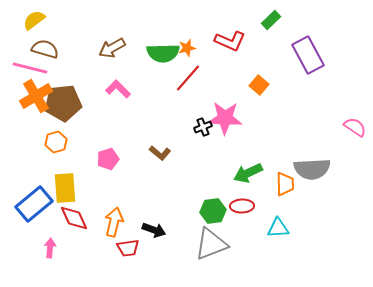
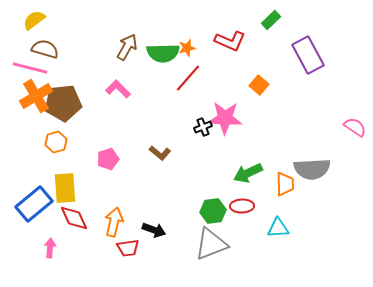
brown arrow: moved 15 px right, 1 px up; rotated 148 degrees clockwise
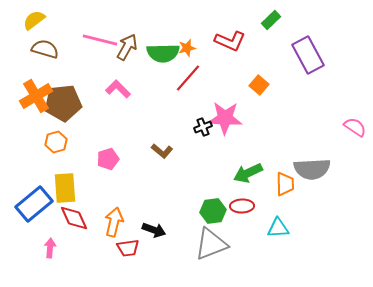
pink line: moved 70 px right, 28 px up
brown L-shape: moved 2 px right, 2 px up
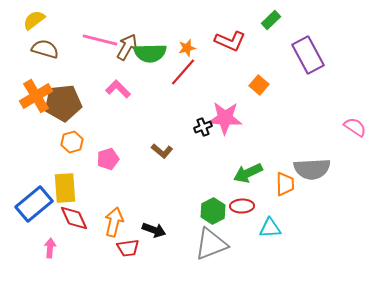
green semicircle: moved 13 px left
red line: moved 5 px left, 6 px up
orange hexagon: moved 16 px right
green hexagon: rotated 20 degrees counterclockwise
cyan triangle: moved 8 px left
